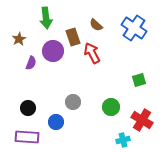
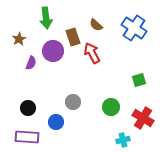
red cross: moved 1 px right, 2 px up
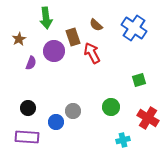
purple circle: moved 1 px right
gray circle: moved 9 px down
red cross: moved 5 px right
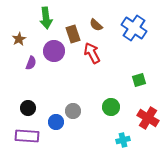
brown rectangle: moved 3 px up
purple rectangle: moved 1 px up
